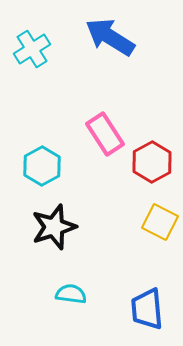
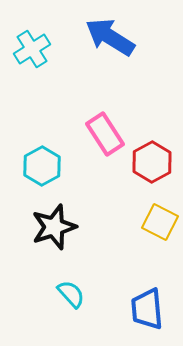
cyan semicircle: rotated 40 degrees clockwise
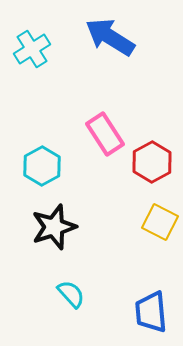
blue trapezoid: moved 4 px right, 3 px down
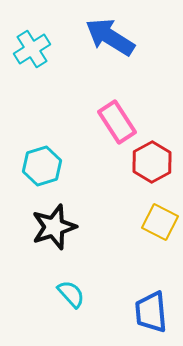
pink rectangle: moved 12 px right, 12 px up
cyan hexagon: rotated 12 degrees clockwise
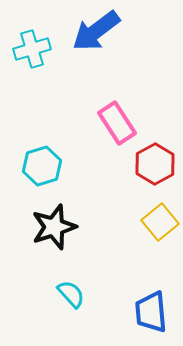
blue arrow: moved 14 px left, 6 px up; rotated 69 degrees counterclockwise
cyan cross: rotated 15 degrees clockwise
pink rectangle: moved 1 px down
red hexagon: moved 3 px right, 2 px down
yellow square: rotated 24 degrees clockwise
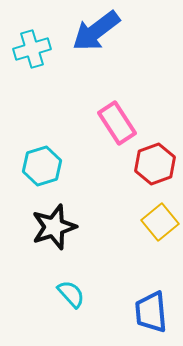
red hexagon: rotated 9 degrees clockwise
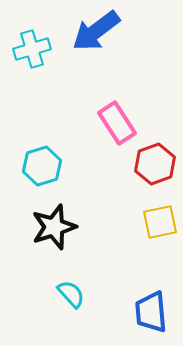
yellow square: rotated 27 degrees clockwise
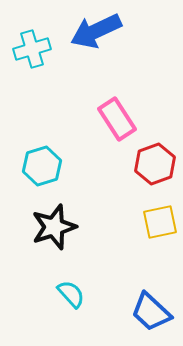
blue arrow: rotated 12 degrees clockwise
pink rectangle: moved 4 px up
blue trapezoid: rotated 42 degrees counterclockwise
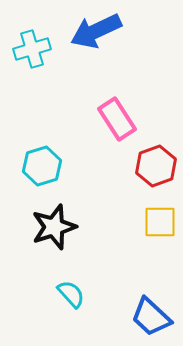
red hexagon: moved 1 px right, 2 px down
yellow square: rotated 12 degrees clockwise
blue trapezoid: moved 5 px down
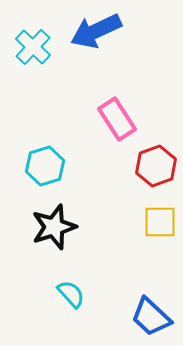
cyan cross: moved 1 px right, 2 px up; rotated 30 degrees counterclockwise
cyan hexagon: moved 3 px right
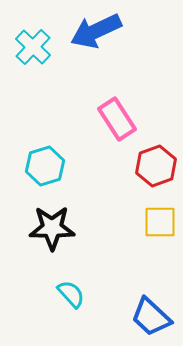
black star: moved 2 px left, 1 px down; rotated 18 degrees clockwise
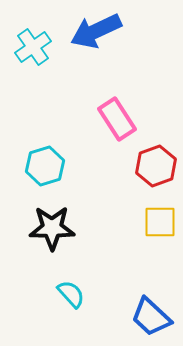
cyan cross: rotated 12 degrees clockwise
